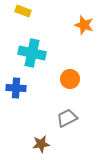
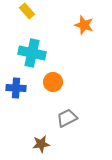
yellow rectangle: moved 4 px right; rotated 28 degrees clockwise
orange circle: moved 17 px left, 3 px down
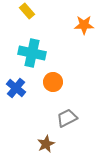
orange star: rotated 18 degrees counterclockwise
blue cross: rotated 36 degrees clockwise
brown star: moved 5 px right; rotated 18 degrees counterclockwise
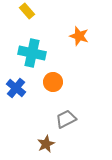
orange star: moved 5 px left, 11 px down; rotated 18 degrees clockwise
gray trapezoid: moved 1 px left, 1 px down
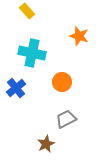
orange circle: moved 9 px right
blue cross: rotated 12 degrees clockwise
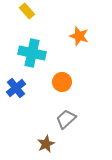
gray trapezoid: rotated 15 degrees counterclockwise
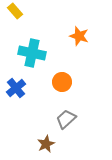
yellow rectangle: moved 12 px left
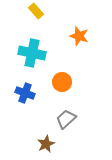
yellow rectangle: moved 21 px right
blue cross: moved 9 px right, 5 px down; rotated 30 degrees counterclockwise
